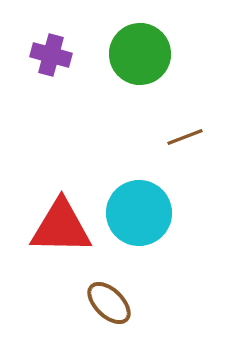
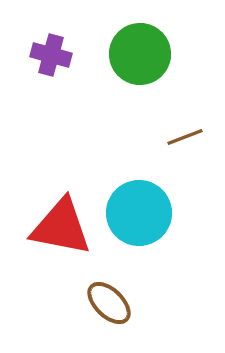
red triangle: rotated 10 degrees clockwise
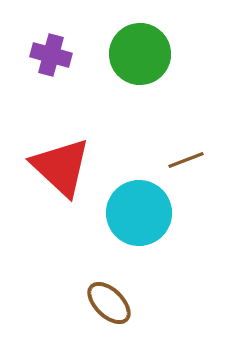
brown line: moved 1 px right, 23 px down
red triangle: moved 60 px up; rotated 32 degrees clockwise
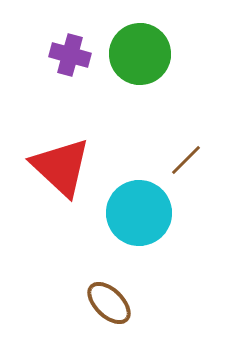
purple cross: moved 19 px right
brown line: rotated 24 degrees counterclockwise
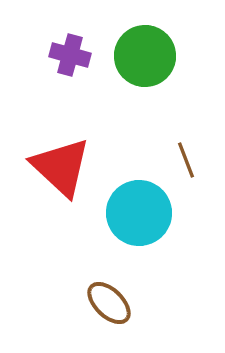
green circle: moved 5 px right, 2 px down
brown line: rotated 66 degrees counterclockwise
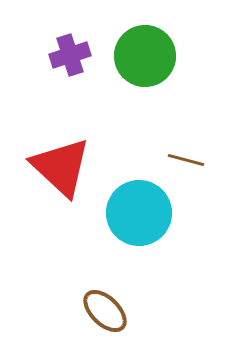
purple cross: rotated 33 degrees counterclockwise
brown line: rotated 54 degrees counterclockwise
brown ellipse: moved 4 px left, 8 px down
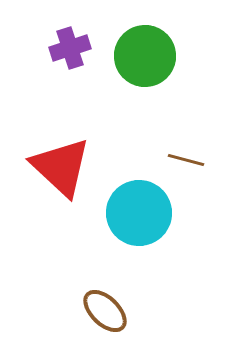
purple cross: moved 7 px up
